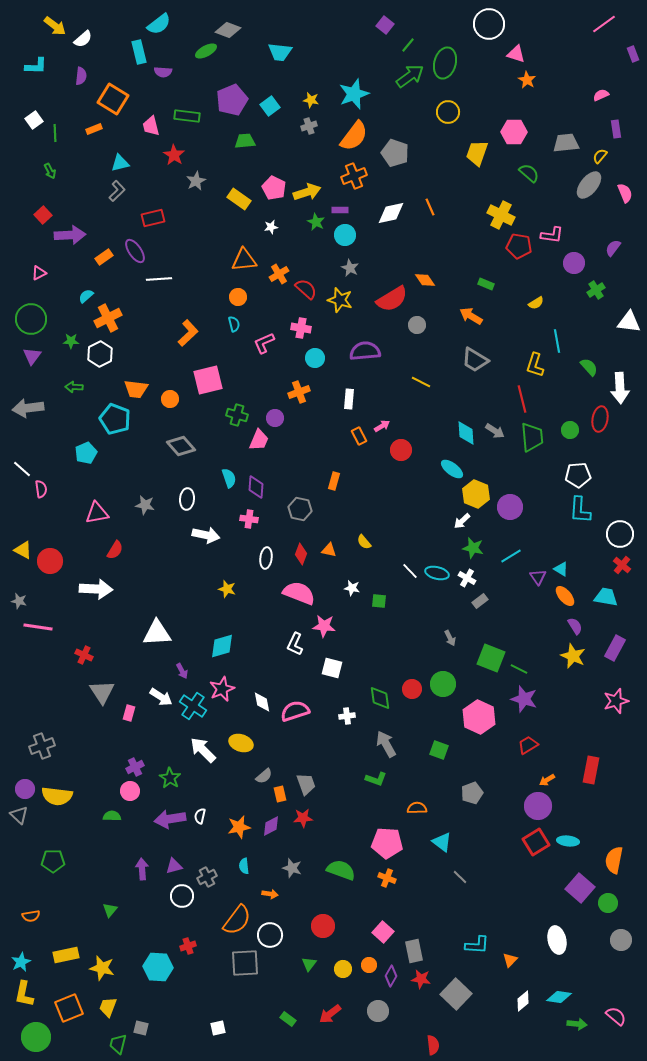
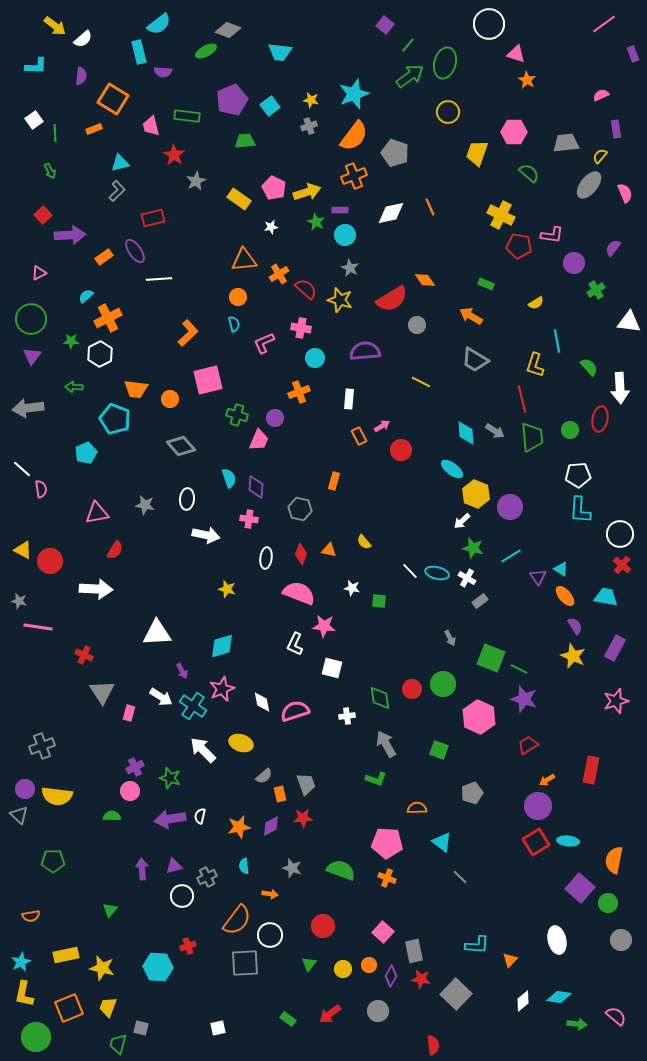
green star at (170, 778): rotated 15 degrees counterclockwise
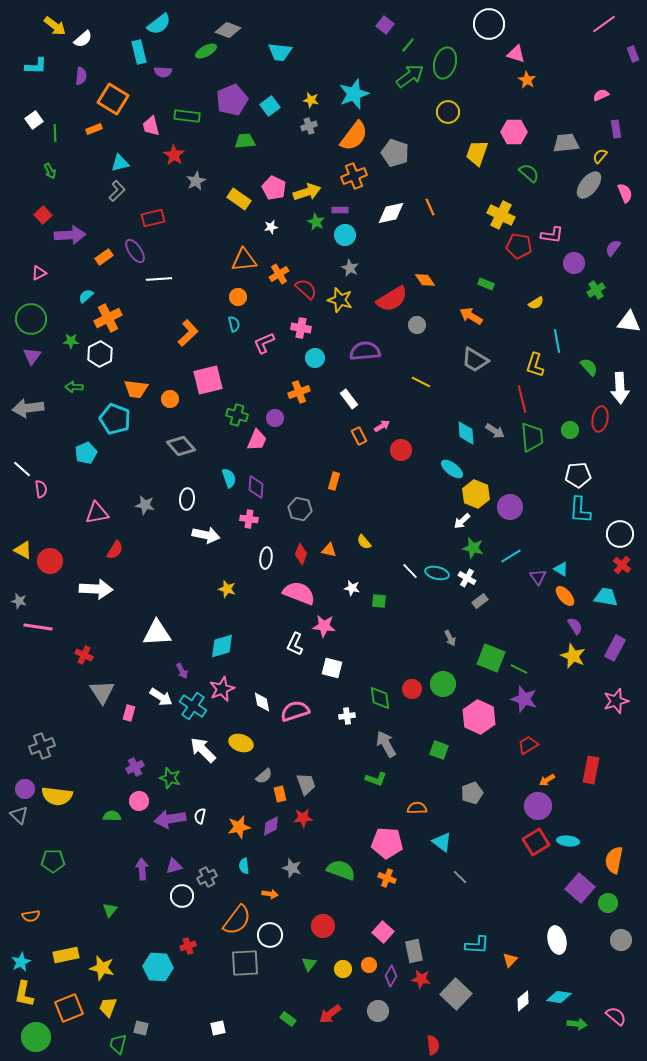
white rectangle at (349, 399): rotated 42 degrees counterclockwise
pink trapezoid at (259, 440): moved 2 px left
pink circle at (130, 791): moved 9 px right, 10 px down
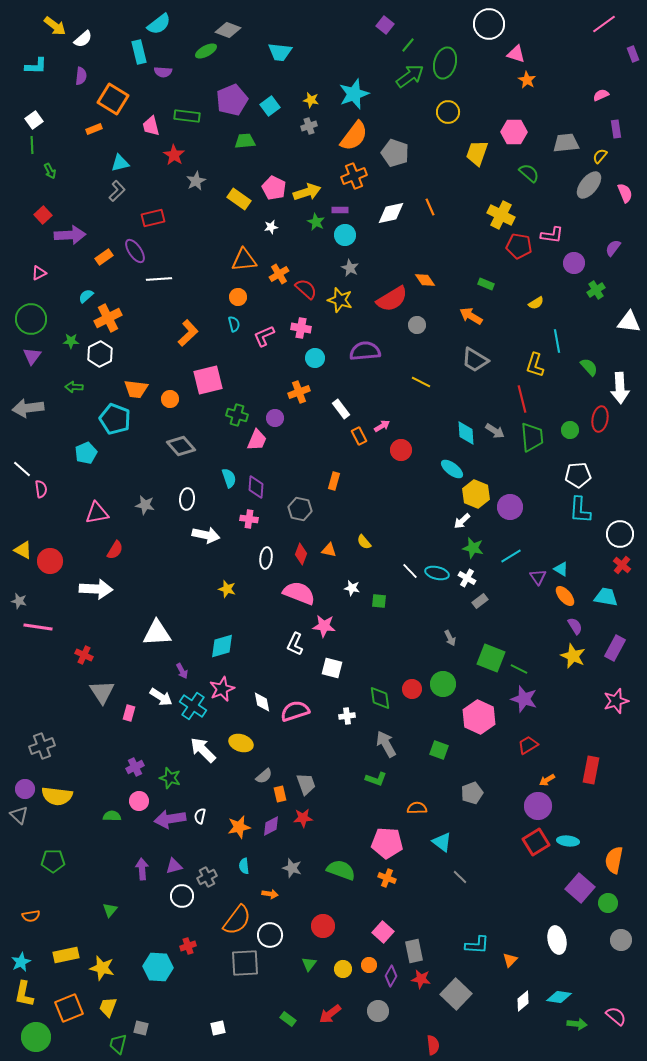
green line at (55, 133): moved 23 px left, 12 px down
pink L-shape at (264, 343): moved 7 px up
white rectangle at (349, 399): moved 8 px left, 10 px down
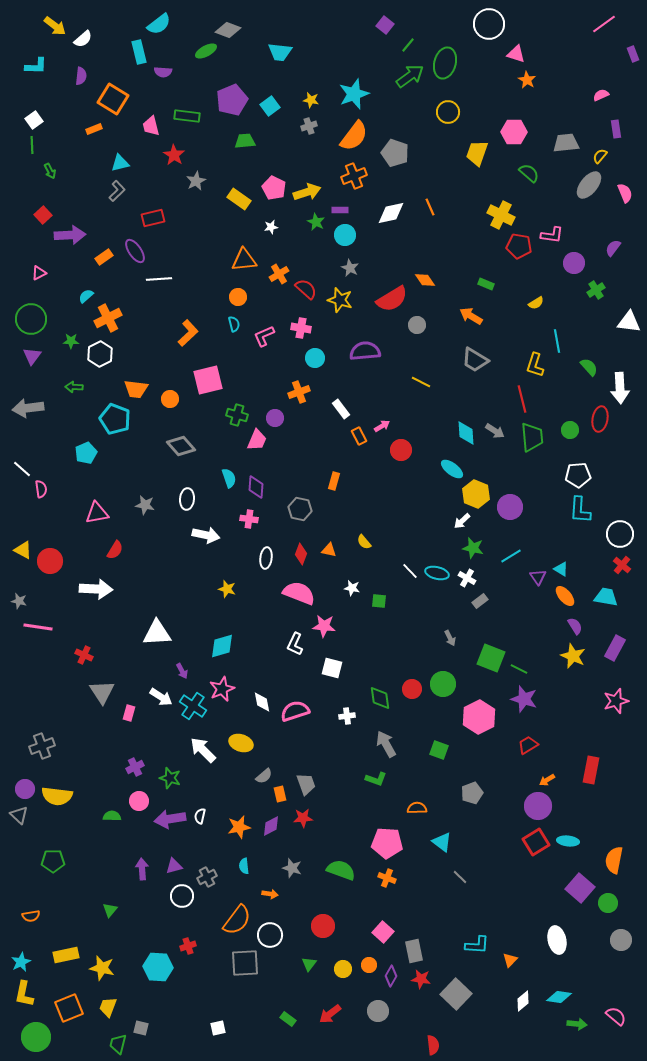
pink hexagon at (479, 717): rotated 8 degrees clockwise
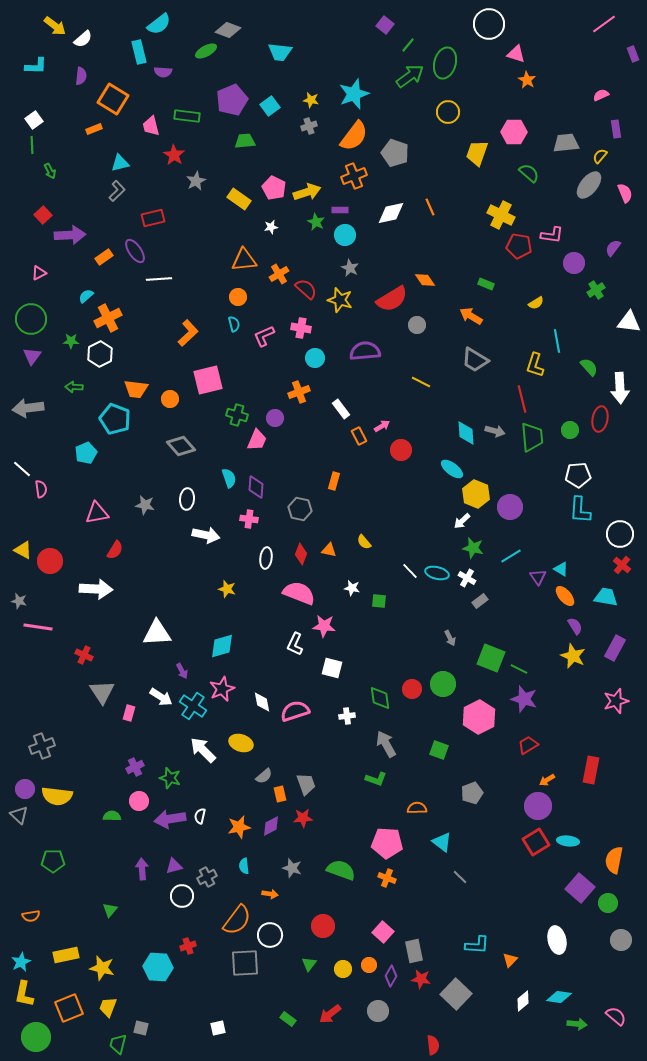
gray arrow at (495, 431): rotated 18 degrees counterclockwise
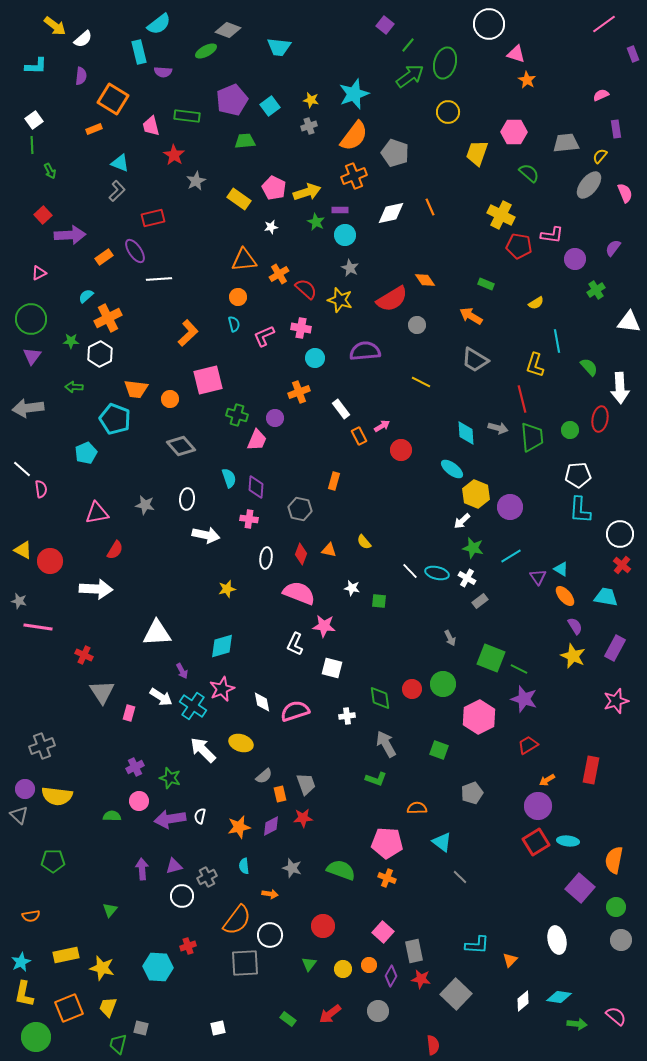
cyan trapezoid at (280, 52): moved 1 px left, 5 px up
cyan triangle at (120, 163): rotated 36 degrees clockwise
purple circle at (574, 263): moved 1 px right, 4 px up
gray arrow at (495, 431): moved 3 px right, 3 px up
yellow star at (227, 589): rotated 30 degrees counterclockwise
green circle at (608, 903): moved 8 px right, 4 px down
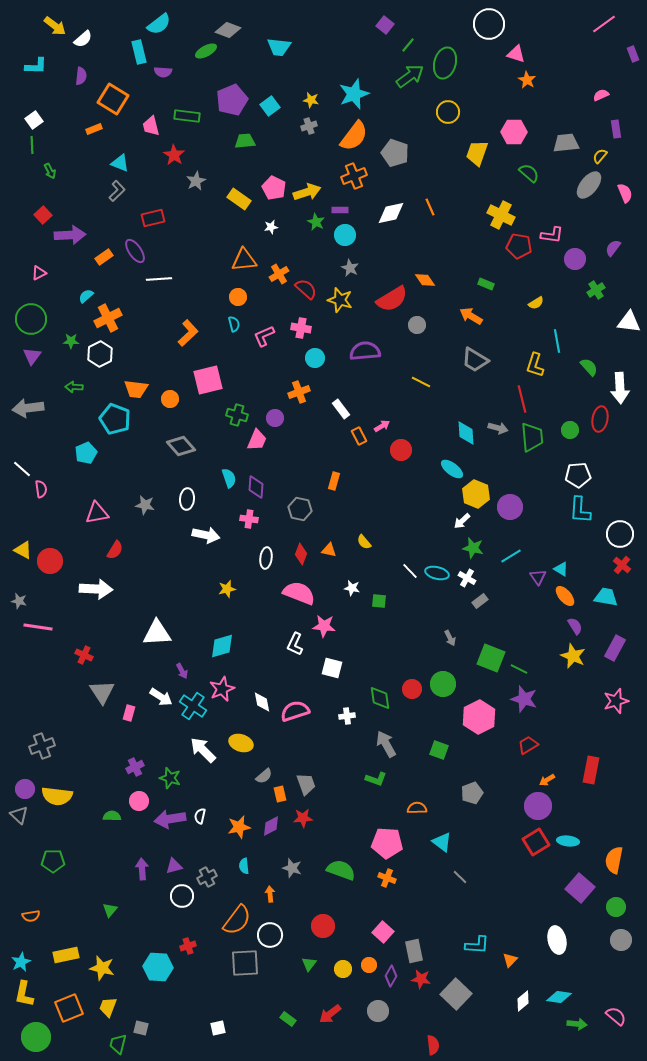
orange arrow at (270, 894): rotated 105 degrees counterclockwise
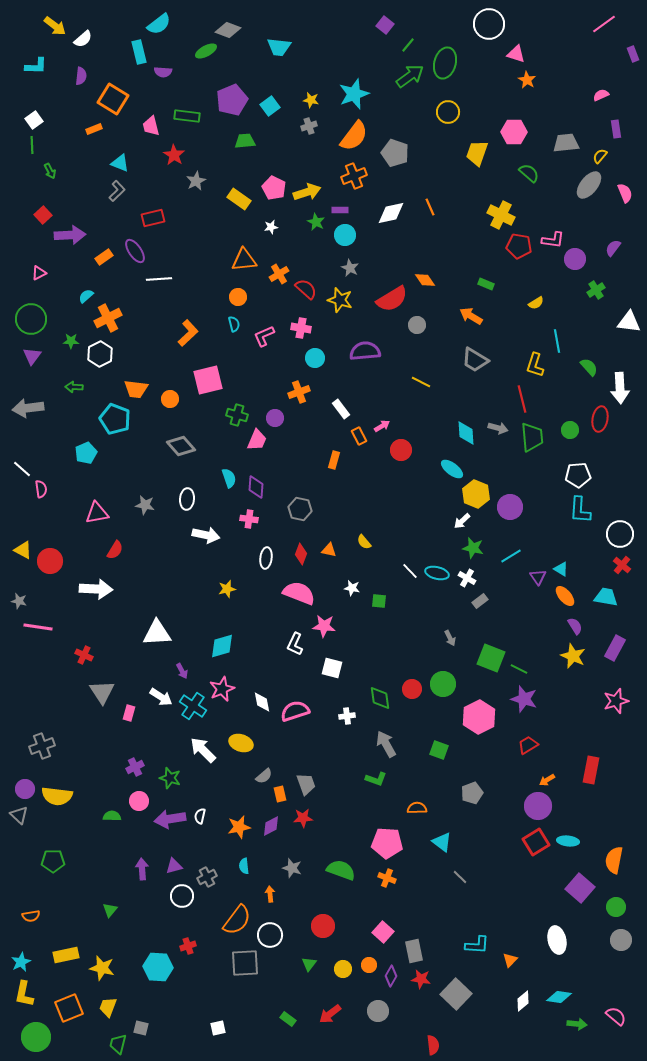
pink L-shape at (552, 235): moved 1 px right, 5 px down
orange rectangle at (334, 481): moved 21 px up
